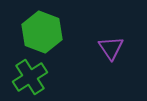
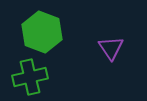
green cross: rotated 20 degrees clockwise
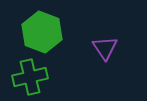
purple triangle: moved 6 px left
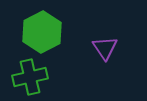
green hexagon: rotated 12 degrees clockwise
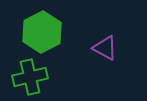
purple triangle: rotated 28 degrees counterclockwise
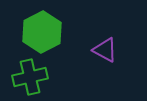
purple triangle: moved 2 px down
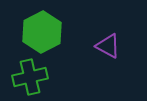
purple triangle: moved 3 px right, 4 px up
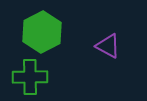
green cross: rotated 12 degrees clockwise
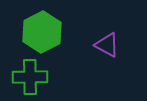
purple triangle: moved 1 px left, 1 px up
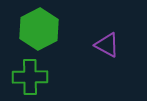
green hexagon: moved 3 px left, 3 px up
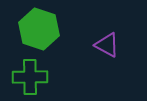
green hexagon: rotated 15 degrees counterclockwise
